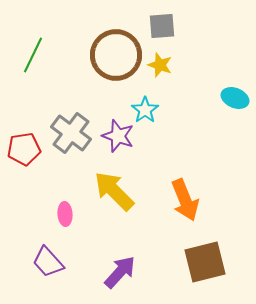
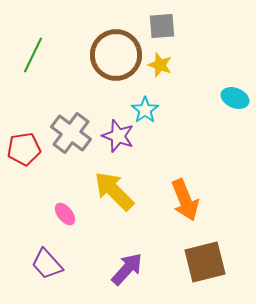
pink ellipse: rotated 35 degrees counterclockwise
purple trapezoid: moved 1 px left, 2 px down
purple arrow: moved 7 px right, 3 px up
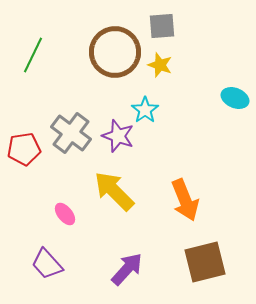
brown circle: moved 1 px left, 3 px up
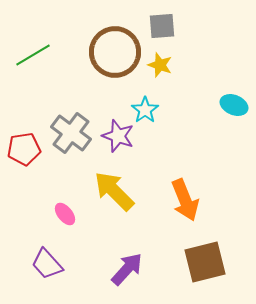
green line: rotated 33 degrees clockwise
cyan ellipse: moved 1 px left, 7 px down
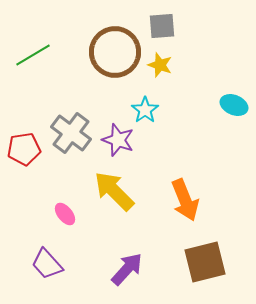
purple star: moved 4 px down
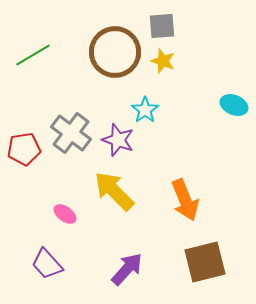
yellow star: moved 3 px right, 4 px up
pink ellipse: rotated 15 degrees counterclockwise
